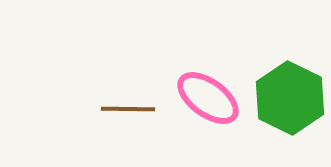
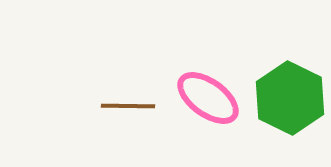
brown line: moved 3 px up
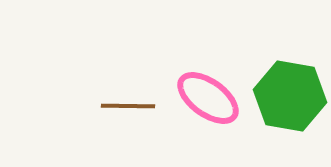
green hexagon: moved 2 px up; rotated 16 degrees counterclockwise
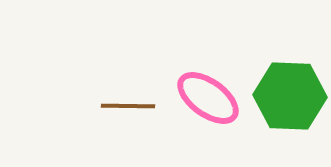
green hexagon: rotated 8 degrees counterclockwise
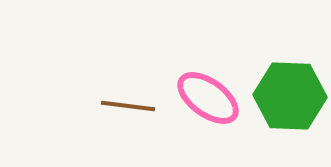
brown line: rotated 6 degrees clockwise
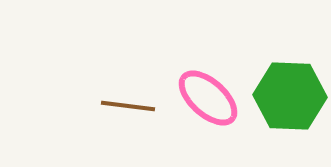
pink ellipse: rotated 6 degrees clockwise
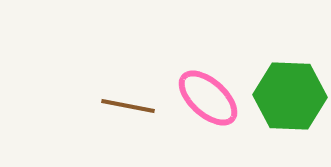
brown line: rotated 4 degrees clockwise
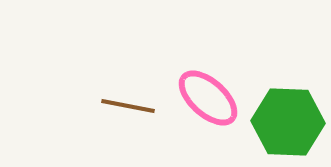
green hexagon: moved 2 px left, 26 px down
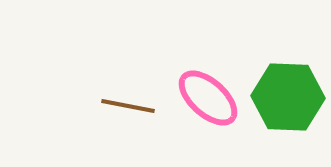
green hexagon: moved 25 px up
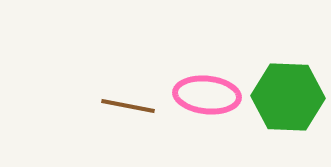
pink ellipse: moved 1 px left, 3 px up; rotated 36 degrees counterclockwise
